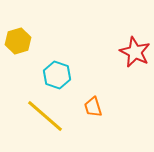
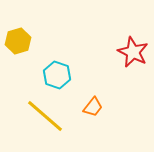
red star: moved 2 px left
orange trapezoid: rotated 125 degrees counterclockwise
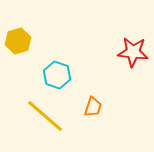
red star: rotated 20 degrees counterclockwise
orange trapezoid: rotated 20 degrees counterclockwise
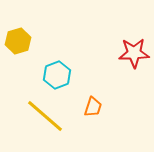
red star: moved 1 px right, 1 px down; rotated 8 degrees counterclockwise
cyan hexagon: rotated 20 degrees clockwise
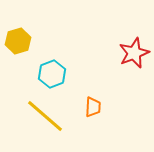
red star: rotated 20 degrees counterclockwise
cyan hexagon: moved 5 px left, 1 px up
orange trapezoid: rotated 15 degrees counterclockwise
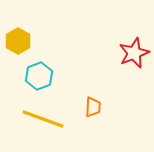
yellow hexagon: rotated 15 degrees counterclockwise
cyan hexagon: moved 13 px left, 2 px down
yellow line: moved 2 px left, 3 px down; rotated 21 degrees counterclockwise
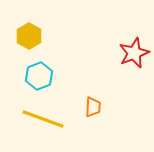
yellow hexagon: moved 11 px right, 5 px up
